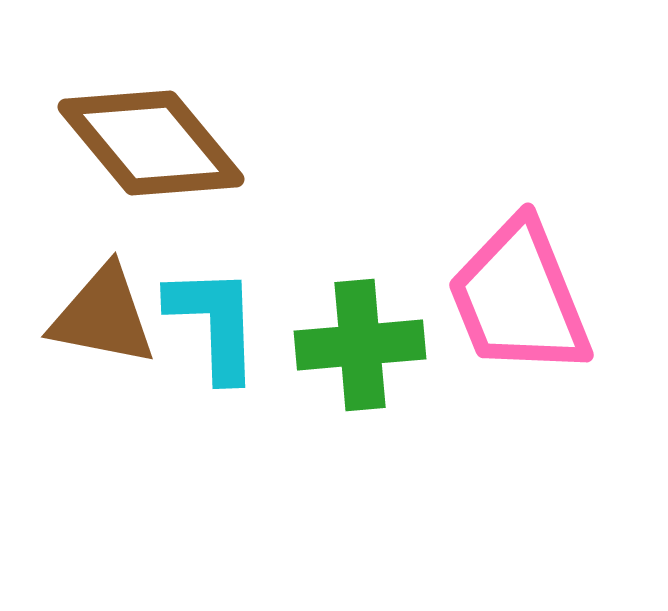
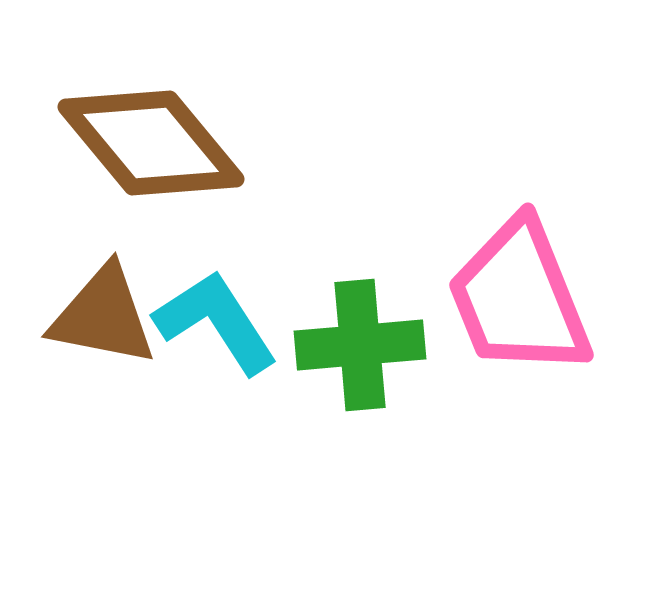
cyan L-shape: moved 2 px right, 1 px up; rotated 31 degrees counterclockwise
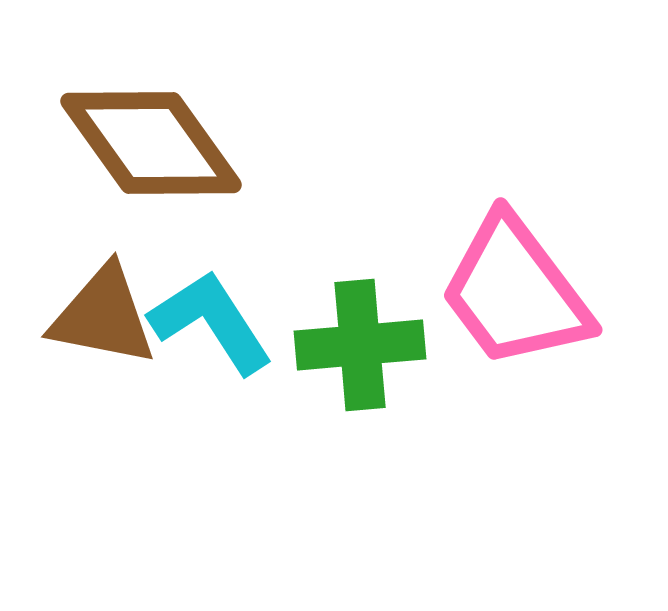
brown diamond: rotated 4 degrees clockwise
pink trapezoid: moved 4 px left, 6 px up; rotated 15 degrees counterclockwise
cyan L-shape: moved 5 px left
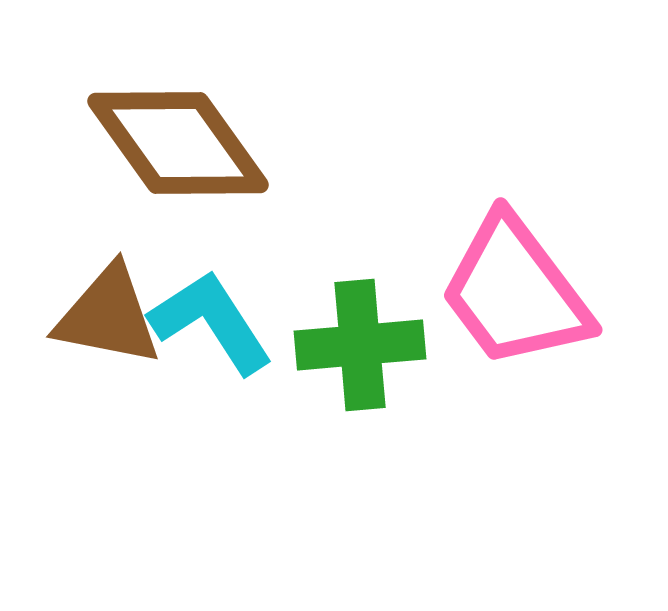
brown diamond: moved 27 px right
brown triangle: moved 5 px right
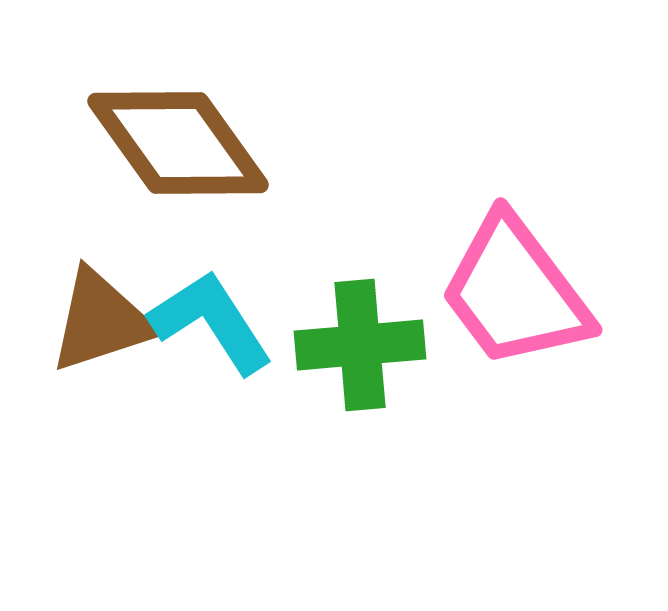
brown triangle: moved 7 px left, 5 px down; rotated 29 degrees counterclockwise
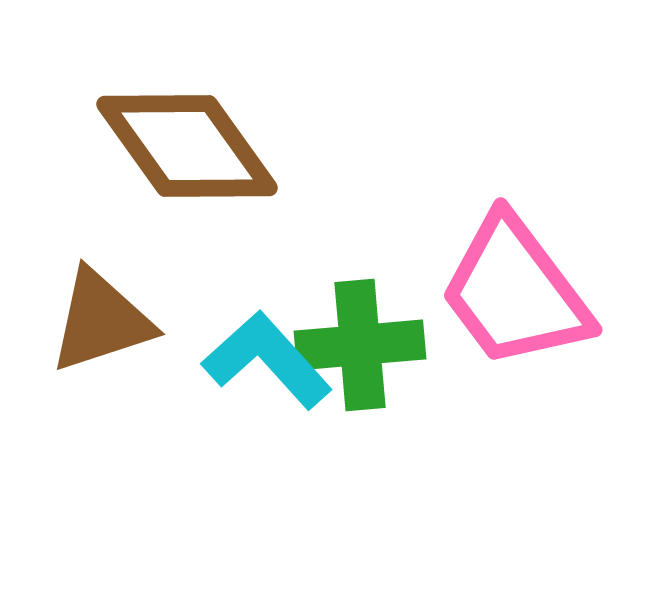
brown diamond: moved 9 px right, 3 px down
cyan L-shape: moved 56 px right, 38 px down; rotated 9 degrees counterclockwise
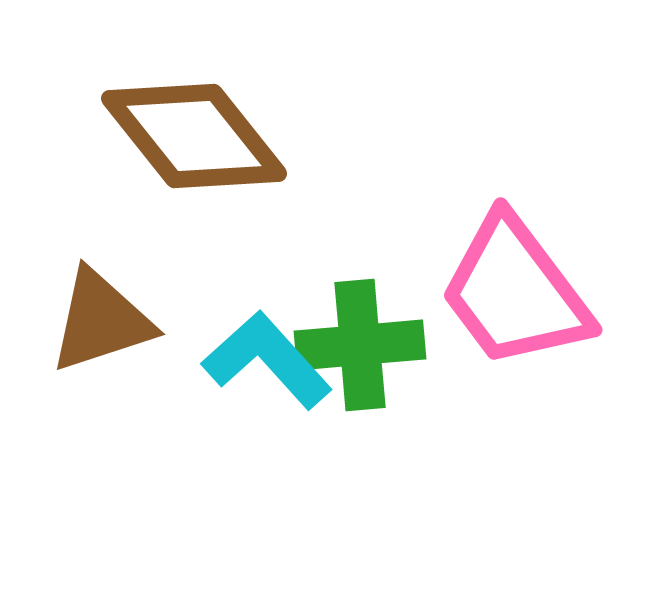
brown diamond: moved 7 px right, 10 px up; rotated 3 degrees counterclockwise
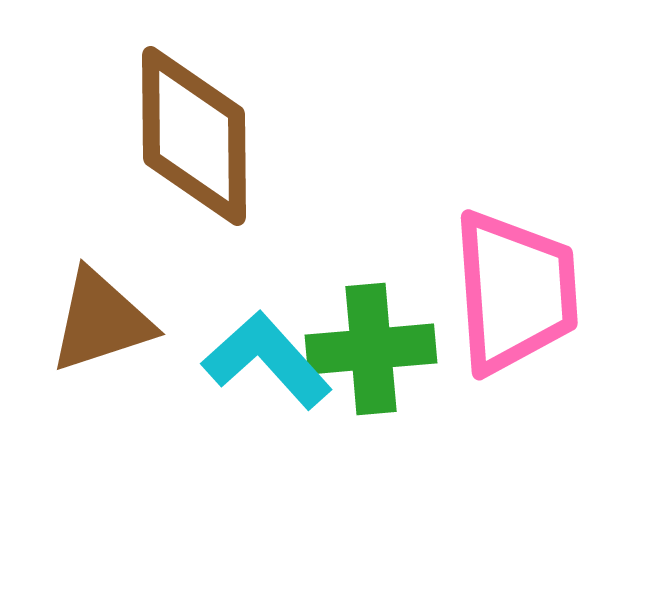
brown diamond: rotated 38 degrees clockwise
pink trapezoid: rotated 147 degrees counterclockwise
green cross: moved 11 px right, 4 px down
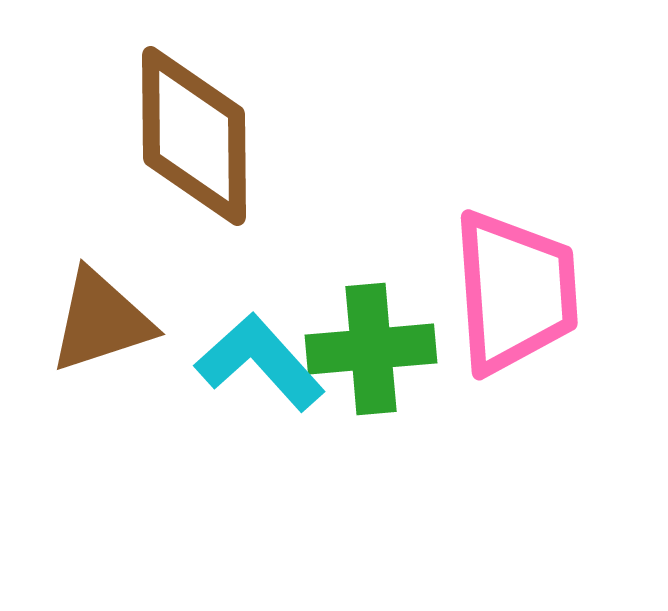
cyan L-shape: moved 7 px left, 2 px down
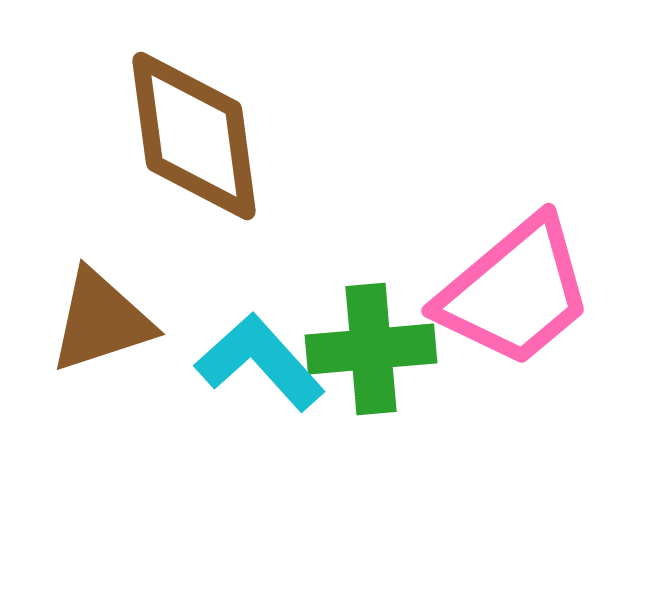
brown diamond: rotated 7 degrees counterclockwise
pink trapezoid: rotated 54 degrees clockwise
